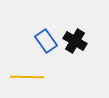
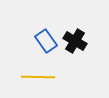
yellow line: moved 11 px right
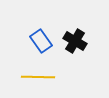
blue rectangle: moved 5 px left
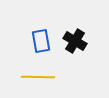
blue rectangle: rotated 25 degrees clockwise
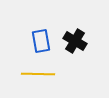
yellow line: moved 3 px up
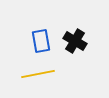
yellow line: rotated 12 degrees counterclockwise
